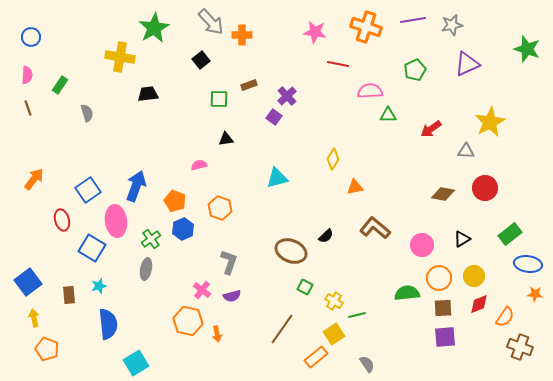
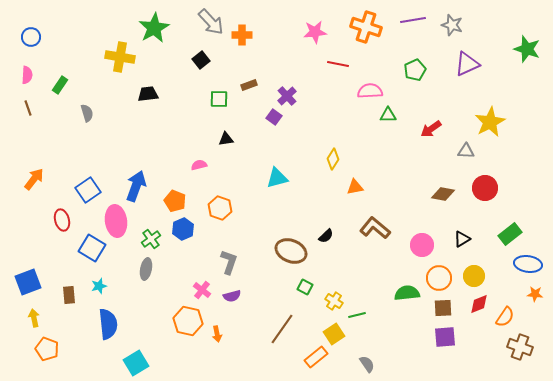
gray star at (452, 25): rotated 30 degrees clockwise
pink star at (315, 32): rotated 15 degrees counterclockwise
blue square at (28, 282): rotated 16 degrees clockwise
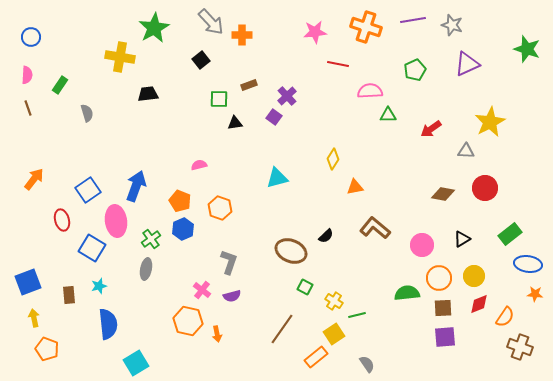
black triangle at (226, 139): moved 9 px right, 16 px up
orange pentagon at (175, 201): moved 5 px right
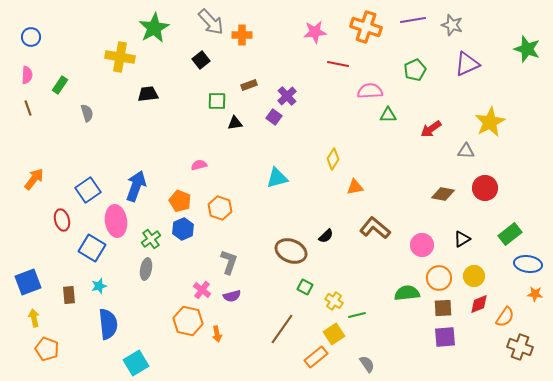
green square at (219, 99): moved 2 px left, 2 px down
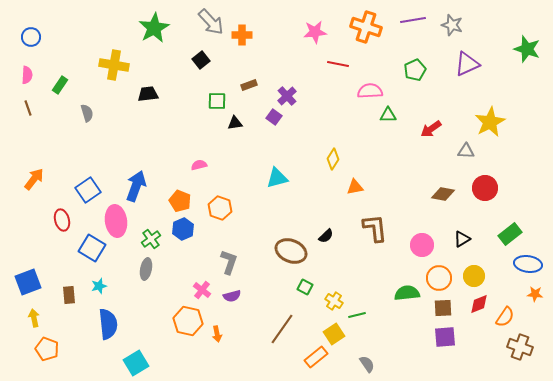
yellow cross at (120, 57): moved 6 px left, 8 px down
brown L-shape at (375, 228): rotated 44 degrees clockwise
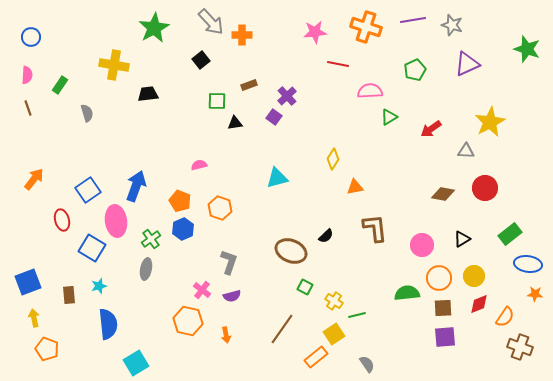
green triangle at (388, 115): moved 1 px right, 2 px down; rotated 30 degrees counterclockwise
orange arrow at (217, 334): moved 9 px right, 1 px down
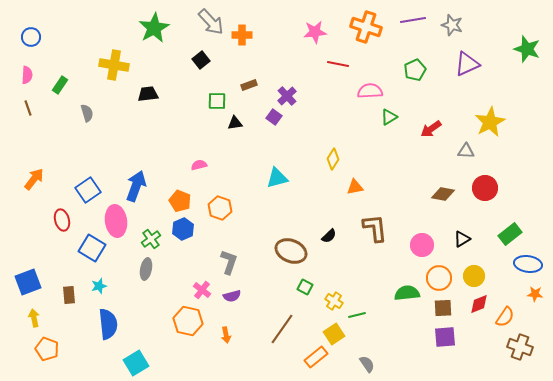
black semicircle at (326, 236): moved 3 px right
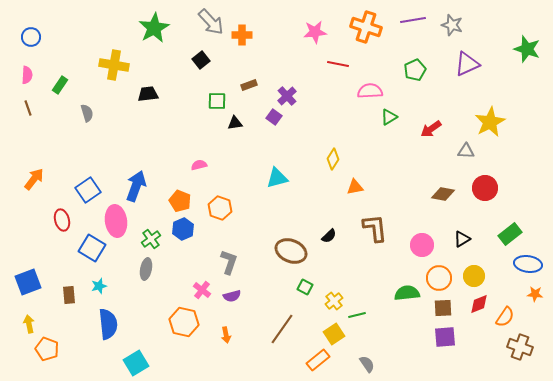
yellow cross at (334, 301): rotated 18 degrees clockwise
yellow arrow at (34, 318): moved 5 px left, 6 px down
orange hexagon at (188, 321): moved 4 px left, 1 px down
orange rectangle at (316, 357): moved 2 px right, 3 px down
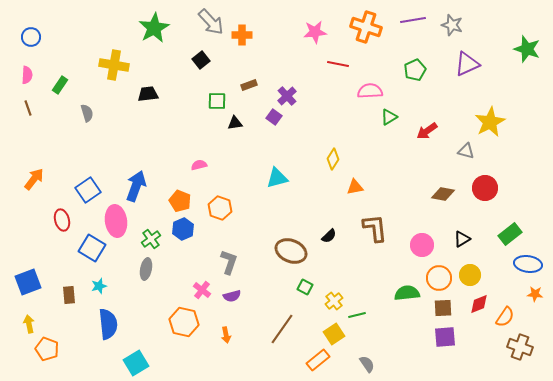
red arrow at (431, 129): moved 4 px left, 2 px down
gray triangle at (466, 151): rotated 12 degrees clockwise
yellow circle at (474, 276): moved 4 px left, 1 px up
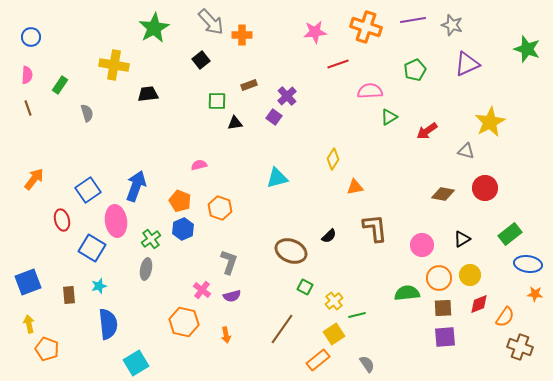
red line at (338, 64): rotated 30 degrees counterclockwise
